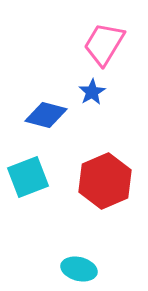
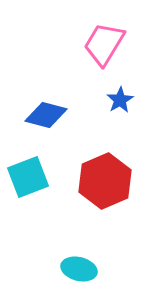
blue star: moved 28 px right, 8 px down
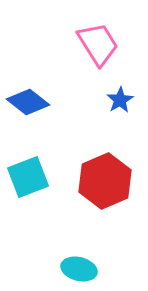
pink trapezoid: moved 6 px left; rotated 117 degrees clockwise
blue diamond: moved 18 px left, 13 px up; rotated 24 degrees clockwise
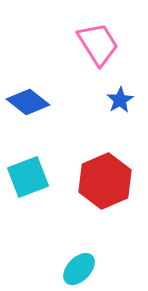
cyan ellipse: rotated 60 degrees counterclockwise
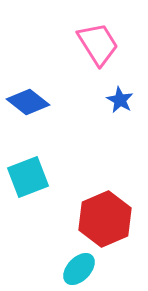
blue star: rotated 12 degrees counterclockwise
red hexagon: moved 38 px down
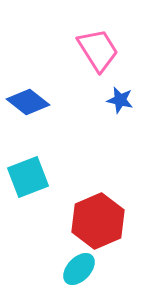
pink trapezoid: moved 6 px down
blue star: rotated 16 degrees counterclockwise
red hexagon: moved 7 px left, 2 px down
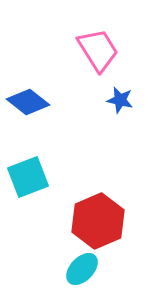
cyan ellipse: moved 3 px right
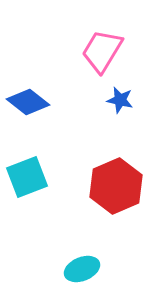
pink trapezoid: moved 4 px right, 1 px down; rotated 117 degrees counterclockwise
cyan square: moved 1 px left
red hexagon: moved 18 px right, 35 px up
cyan ellipse: rotated 24 degrees clockwise
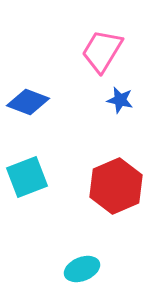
blue diamond: rotated 18 degrees counterclockwise
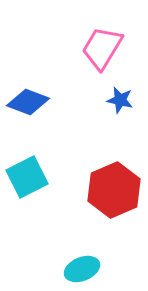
pink trapezoid: moved 3 px up
cyan square: rotated 6 degrees counterclockwise
red hexagon: moved 2 px left, 4 px down
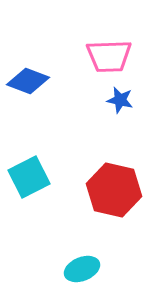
pink trapezoid: moved 7 px right, 8 px down; rotated 123 degrees counterclockwise
blue diamond: moved 21 px up
cyan square: moved 2 px right
red hexagon: rotated 24 degrees counterclockwise
